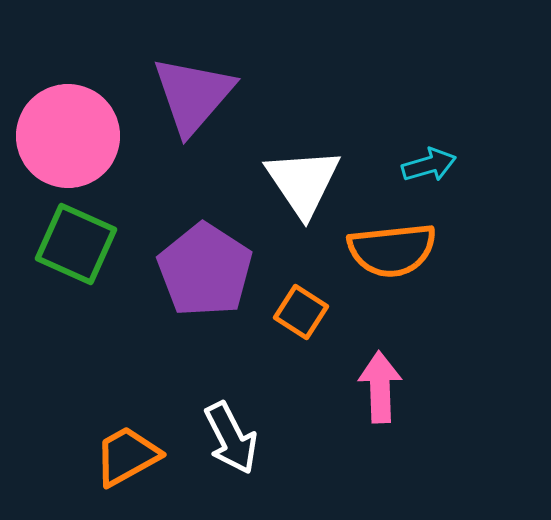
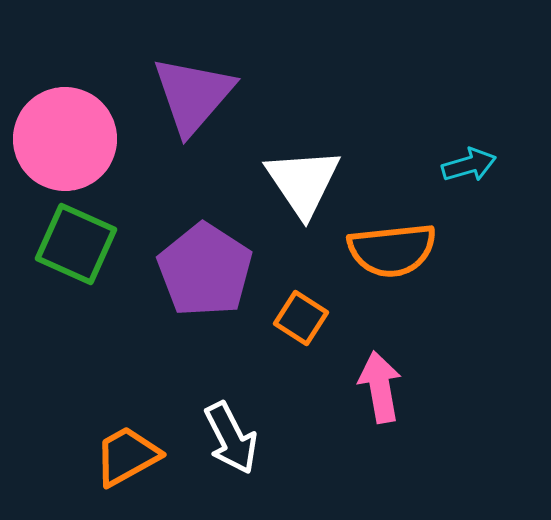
pink circle: moved 3 px left, 3 px down
cyan arrow: moved 40 px right
orange square: moved 6 px down
pink arrow: rotated 8 degrees counterclockwise
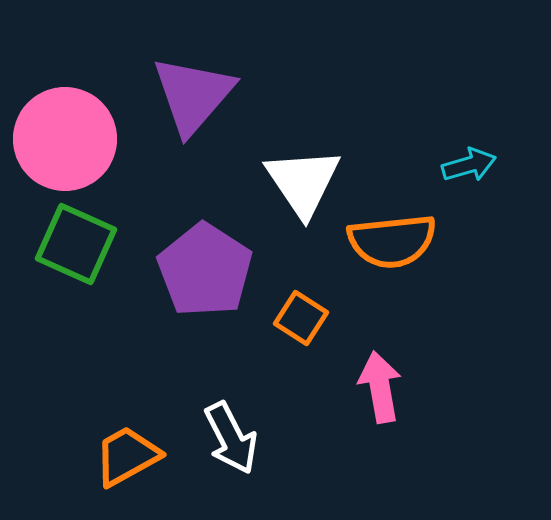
orange semicircle: moved 9 px up
